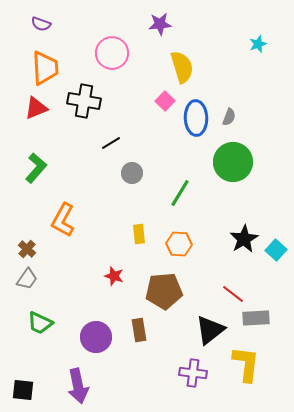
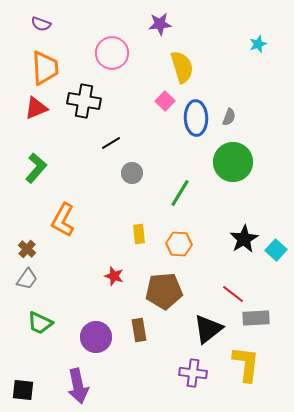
black triangle: moved 2 px left, 1 px up
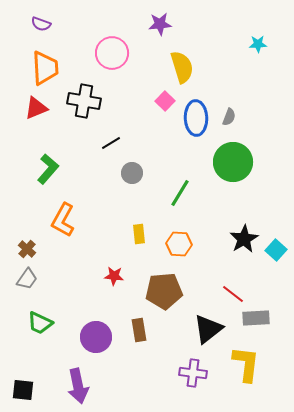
cyan star: rotated 18 degrees clockwise
green L-shape: moved 12 px right, 1 px down
red star: rotated 12 degrees counterclockwise
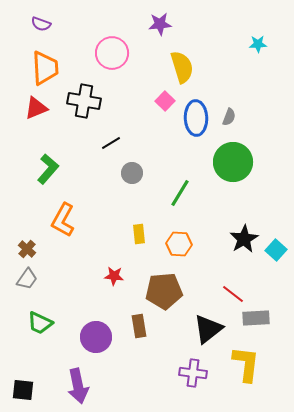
brown rectangle: moved 4 px up
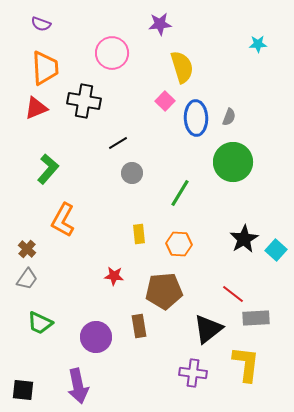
black line: moved 7 px right
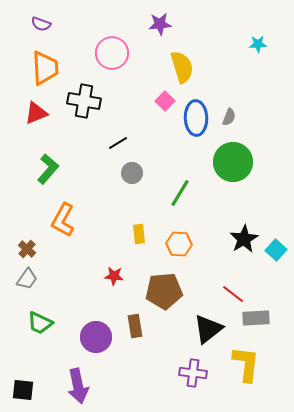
red triangle: moved 5 px down
brown rectangle: moved 4 px left
